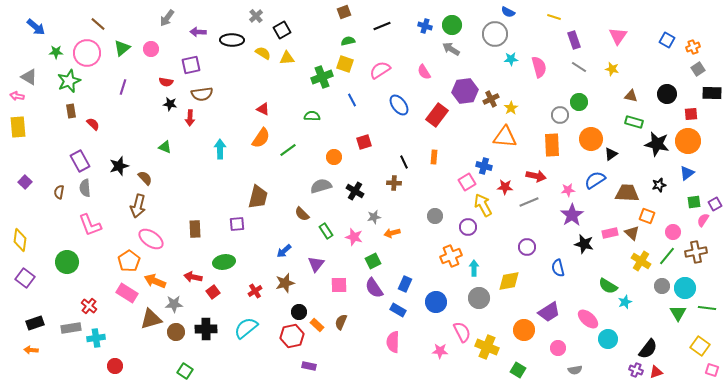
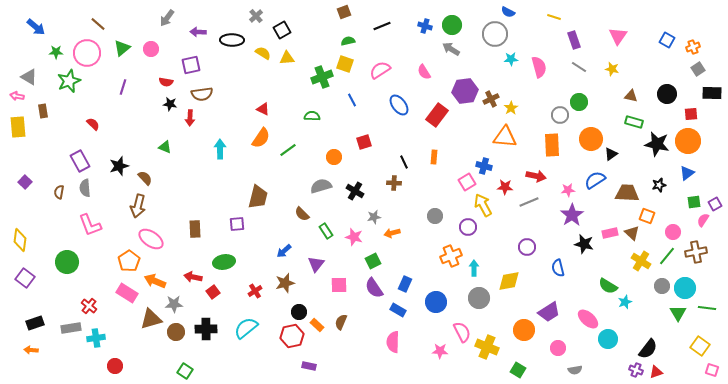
brown rectangle at (71, 111): moved 28 px left
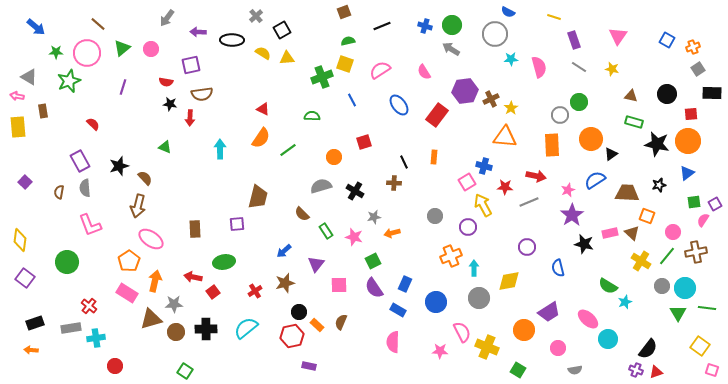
pink star at (568, 190): rotated 16 degrees counterclockwise
orange arrow at (155, 281): rotated 80 degrees clockwise
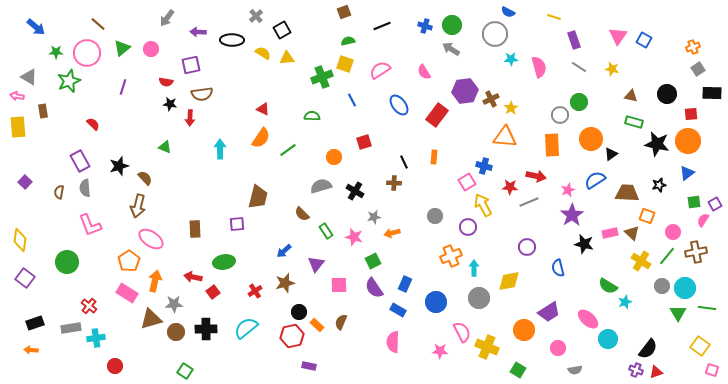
blue square at (667, 40): moved 23 px left
red star at (505, 187): moved 5 px right
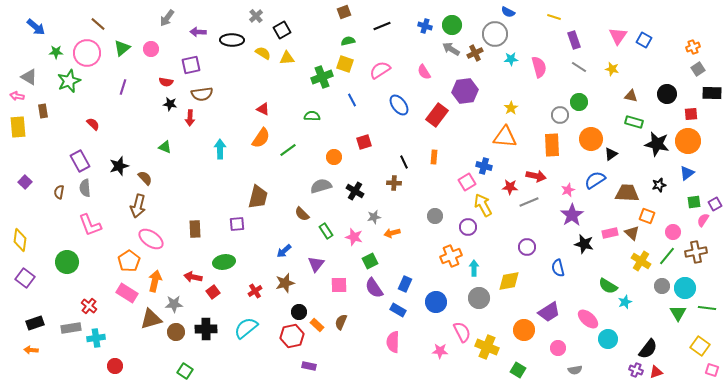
brown cross at (491, 99): moved 16 px left, 46 px up
green square at (373, 261): moved 3 px left
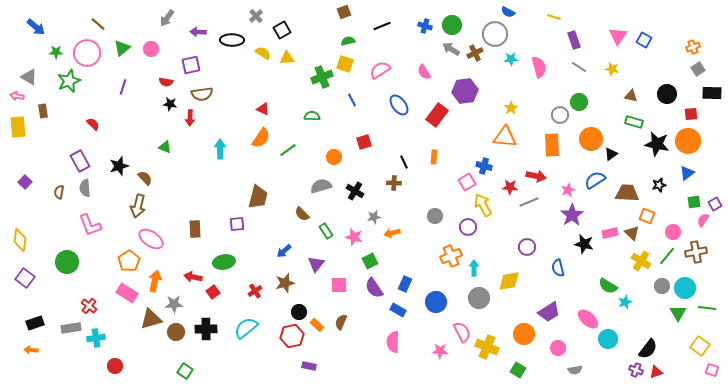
orange circle at (524, 330): moved 4 px down
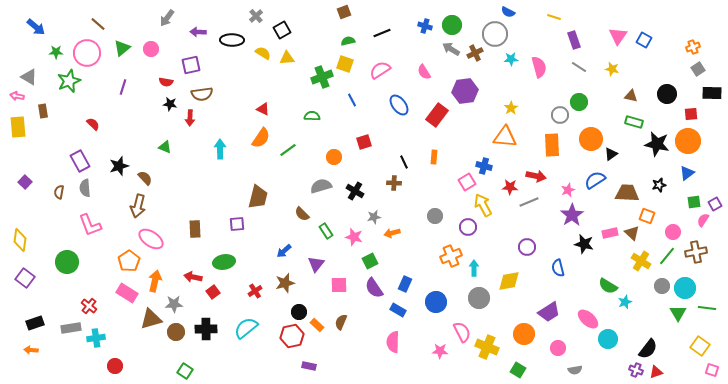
black line at (382, 26): moved 7 px down
